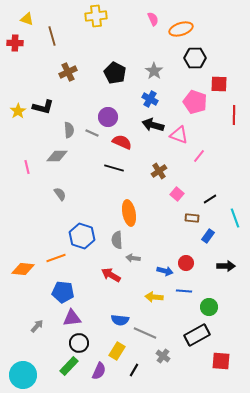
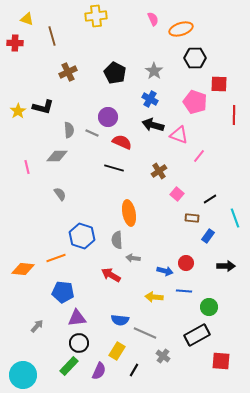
purple triangle at (72, 318): moved 5 px right
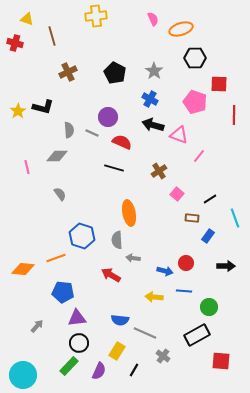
red cross at (15, 43): rotated 14 degrees clockwise
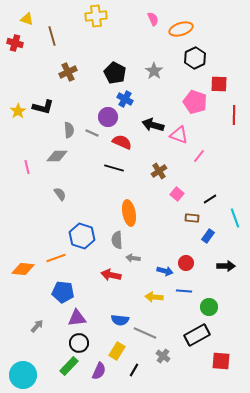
black hexagon at (195, 58): rotated 25 degrees counterclockwise
blue cross at (150, 99): moved 25 px left
red arrow at (111, 275): rotated 18 degrees counterclockwise
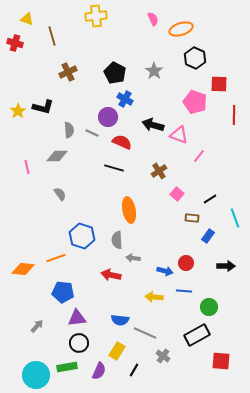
black hexagon at (195, 58): rotated 10 degrees counterclockwise
orange ellipse at (129, 213): moved 3 px up
green rectangle at (69, 366): moved 2 px left, 1 px down; rotated 36 degrees clockwise
cyan circle at (23, 375): moved 13 px right
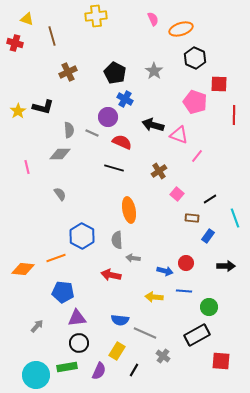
gray diamond at (57, 156): moved 3 px right, 2 px up
pink line at (199, 156): moved 2 px left
blue hexagon at (82, 236): rotated 10 degrees clockwise
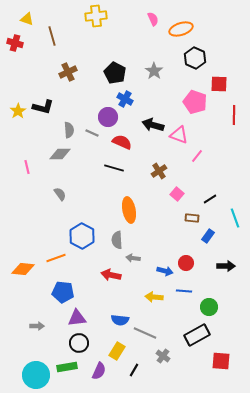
gray arrow at (37, 326): rotated 48 degrees clockwise
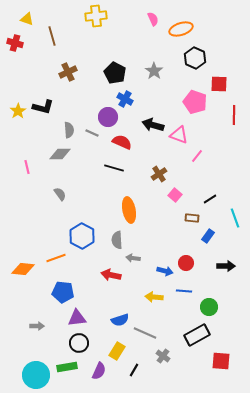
brown cross at (159, 171): moved 3 px down
pink square at (177, 194): moved 2 px left, 1 px down
blue semicircle at (120, 320): rotated 24 degrees counterclockwise
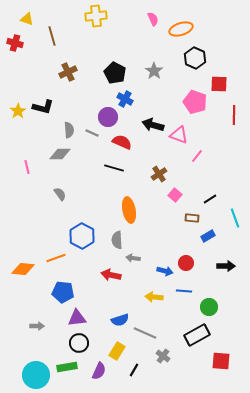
blue rectangle at (208, 236): rotated 24 degrees clockwise
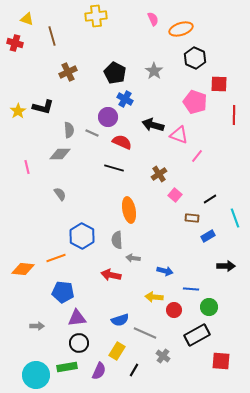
red circle at (186, 263): moved 12 px left, 47 px down
blue line at (184, 291): moved 7 px right, 2 px up
